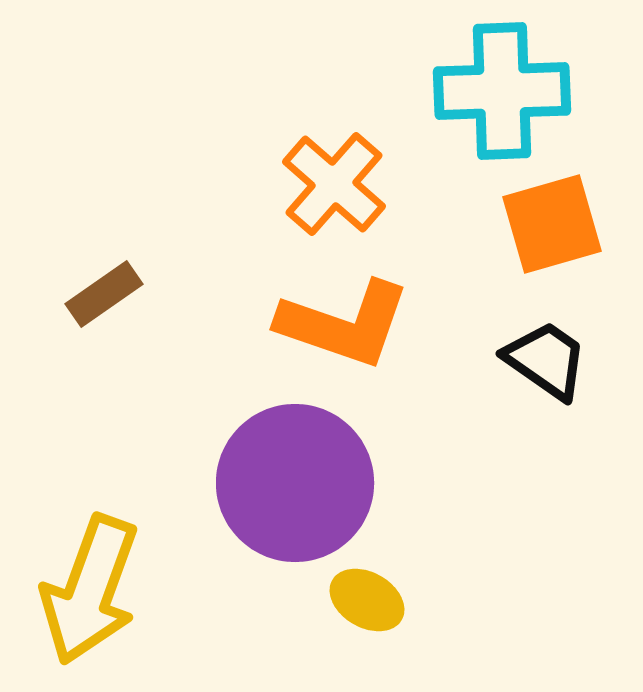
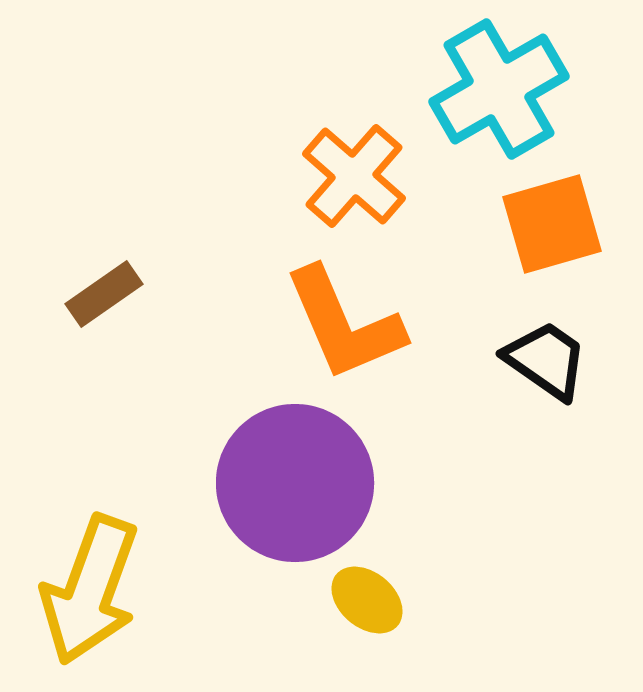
cyan cross: moved 3 px left, 2 px up; rotated 28 degrees counterclockwise
orange cross: moved 20 px right, 8 px up
orange L-shape: rotated 48 degrees clockwise
yellow ellipse: rotated 10 degrees clockwise
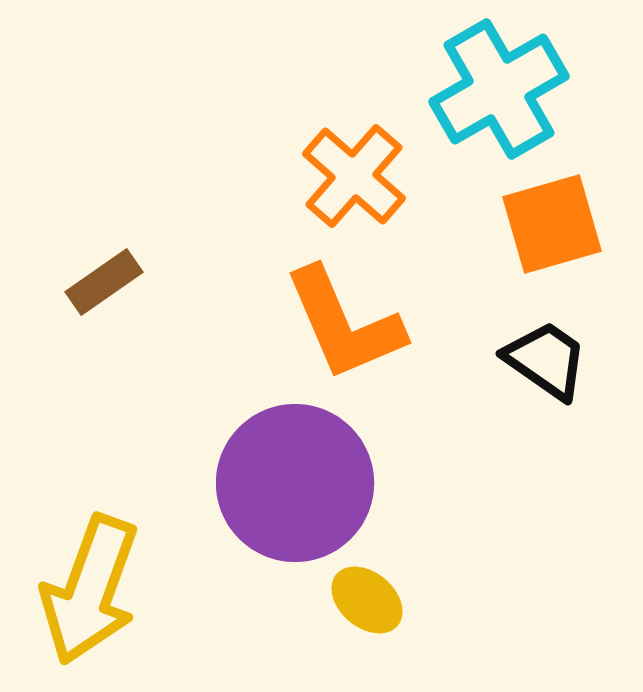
brown rectangle: moved 12 px up
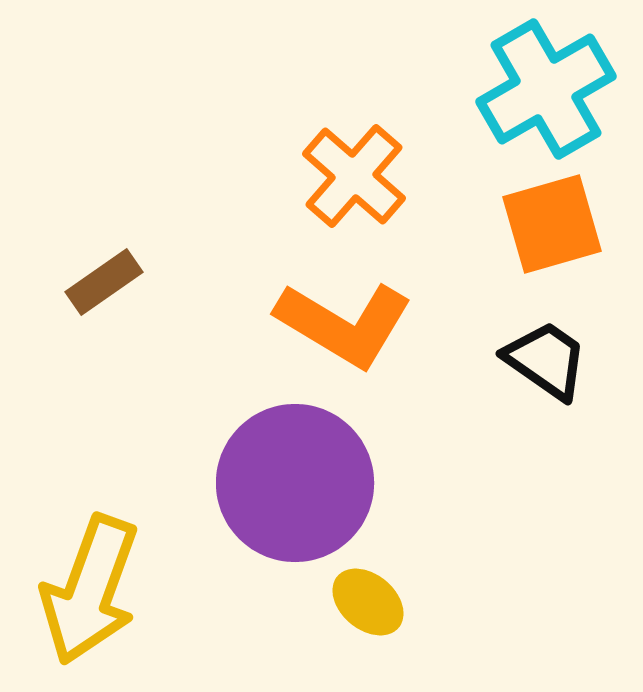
cyan cross: moved 47 px right
orange L-shape: rotated 36 degrees counterclockwise
yellow ellipse: moved 1 px right, 2 px down
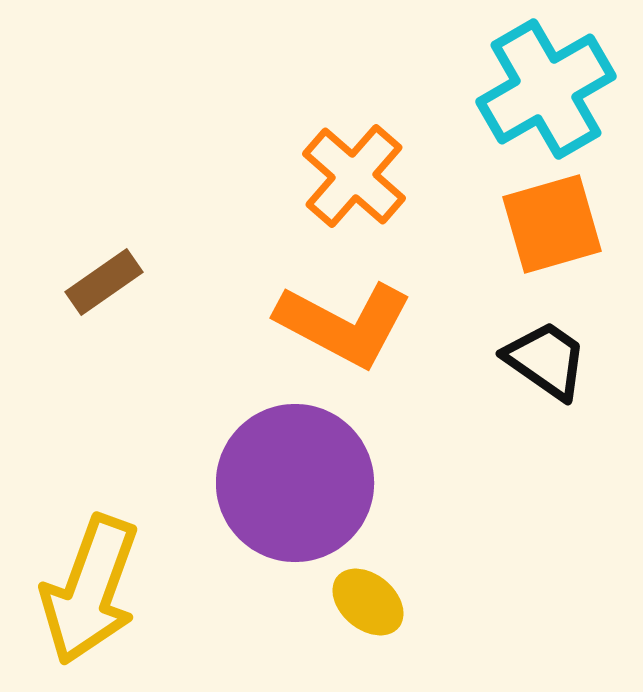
orange L-shape: rotated 3 degrees counterclockwise
